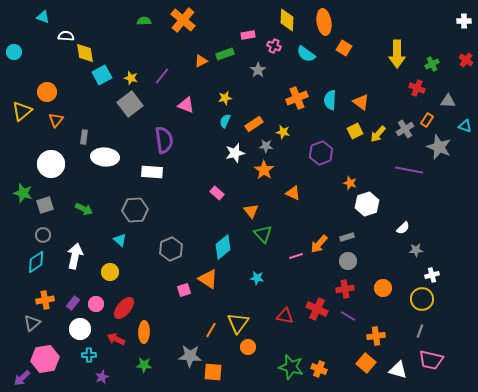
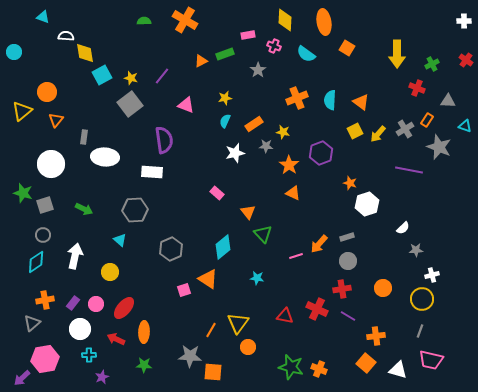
orange cross at (183, 20): moved 2 px right; rotated 10 degrees counterclockwise
yellow diamond at (287, 20): moved 2 px left
orange square at (344, 48): moved 3 px right
orange star at (264, 170): moved 25 px right, 5 px up
orange triangle at (251, 211): moved 3 px left, 1 px down
red cross at (345, 289): moved 3 px left
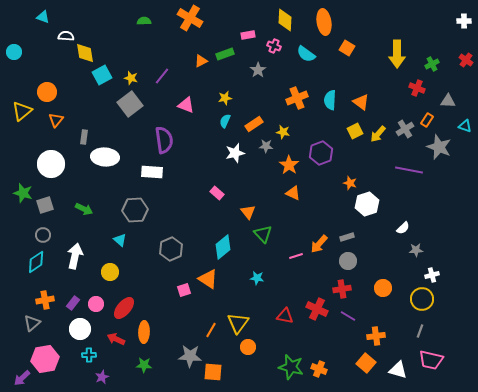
orange cross at (185, 20): moved 5 px right, 2 px up
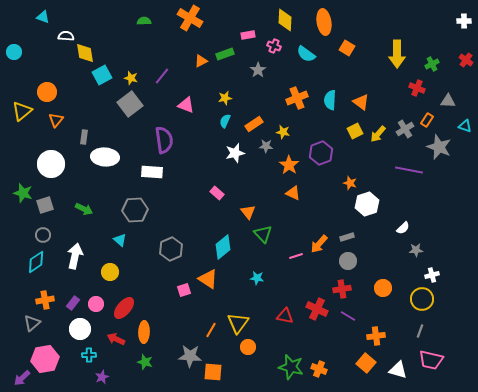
green star at (144, 365): moved 1 px right, 3 px up; rotated 14 degrees clockwise
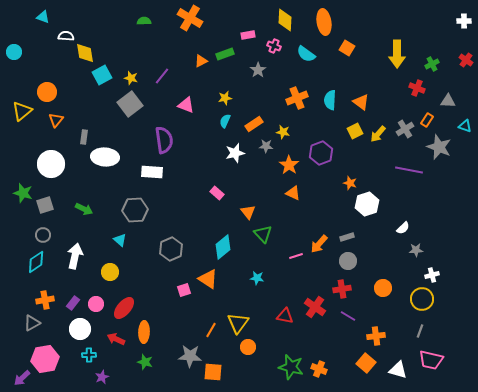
red cross at (317, 309): moved 2 px left, 2 px up; rotated 10 degrees clockwise
gray triangle at (32, 323): rotated 12 degrees clockwise
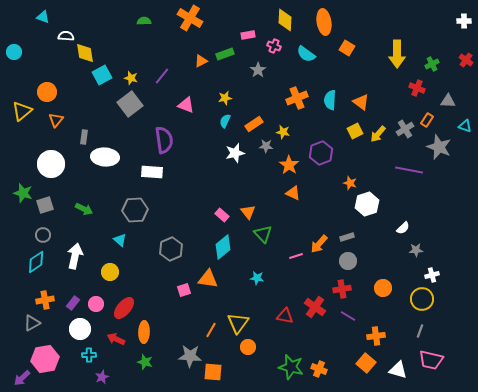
pink rectangle at (217, 193): moved 5 px right, 22 px down
orange triangle at (208, 279): rotated 25 degrees counterclockwise
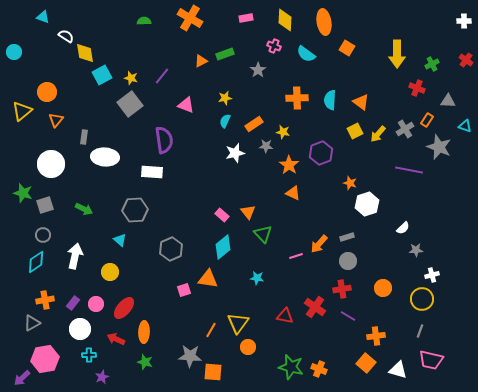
pink rectangle at (248, 35): moved 2 px left, 17 px up
white semicircle at (66, 36): rotated 28 degrees clockwise
orange cross at (297, 98): rotated 20 degrees clockwise
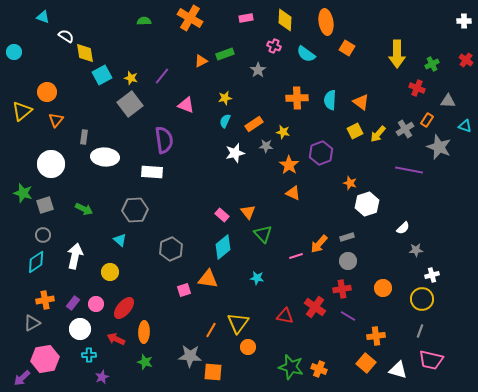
orange ellipse at (324, 22): moved 2 px right
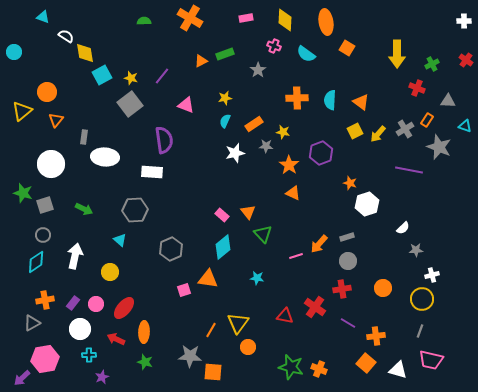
purple line at (348, 316): moved 7 px down
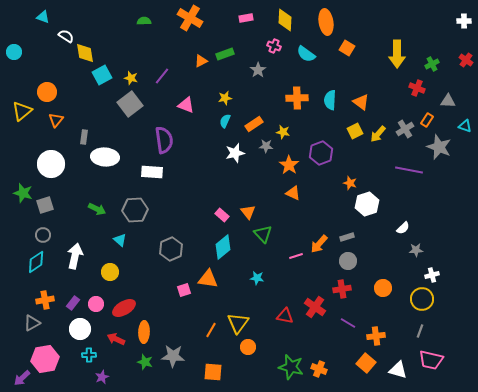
green arrow at (84, 209): moved 13 px right
red ellipse at (124, 308): rotated 20 degrees clockwise
gray star at (190, 356): moved 17 px left
